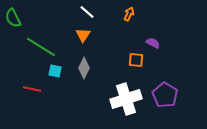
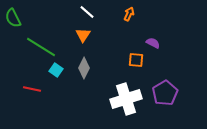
cyan square: moved 1 px right, 1 px up; rotated 24 degrees clockwise
purple pentagon: moved 2 px up; rotated 10 degrees clockwise
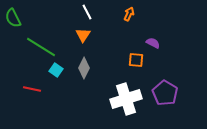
white line: rotated 21 degrees clockwise
purple pentagon: rotated 10 degrees counterclockwise
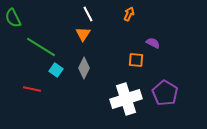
white line: moved 1 px right, 2 px down
orange triangle: moved 1 px up
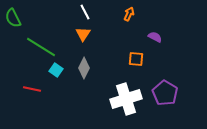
white line: moved 3 px left, 2 px up
purple semicircle: moved 2 px right, 6 px up
orange square: moved 1 px up
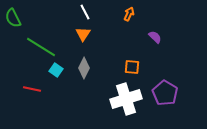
purple semicircle: rotated 16 degrees clockwise
orange square: moved 4 px left, 8 px down
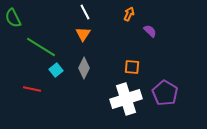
purple semicircle: moved 5 px left, 6 px up
cyan square: rotated 16 degrees clockwise
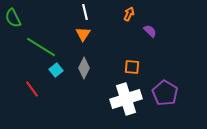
white line: rotated 14 degrees clockwise
red line: rotated 42 degrees clockwise
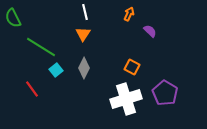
orange square: rotated 21 degrees clockwise
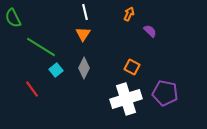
purple pentagon: rotated 20 degrees counterclockwise
